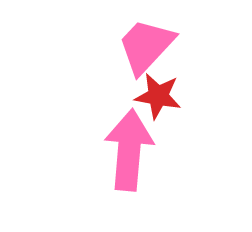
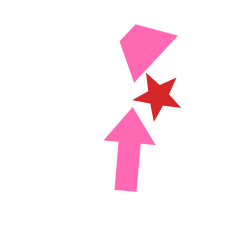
pink trapezoid: moved 2 px left, 2 px down
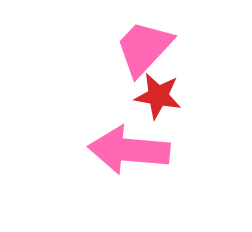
pink arrow: rotated 90 degrees counterclockwise
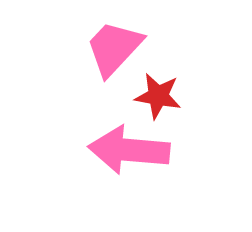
pink trapezoid: moved 30 px left
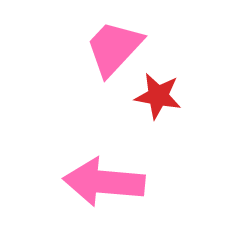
pink arrow: moved 25 px left, 32 px down
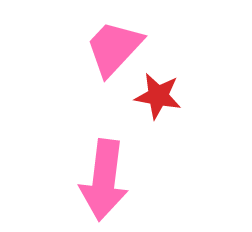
pink arrow: moved 2 px up; rotated 88 degrees counterclockwise
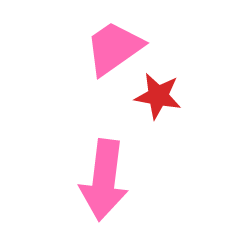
pink trapezoid: rotated 12 degrees clockwise
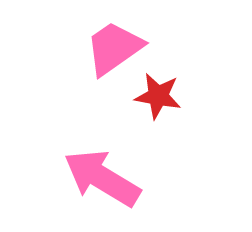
pink arrow: moved 2 px left, 2 px up; rotated 114 degrees clockwise
